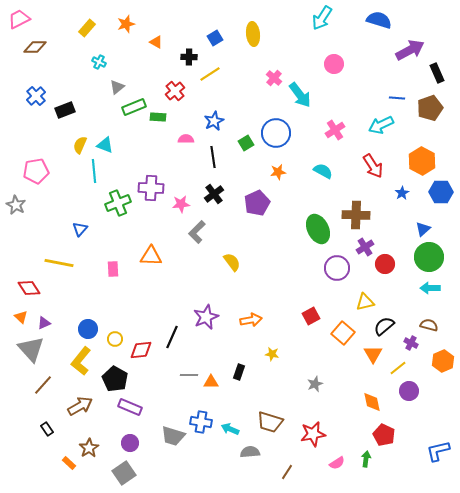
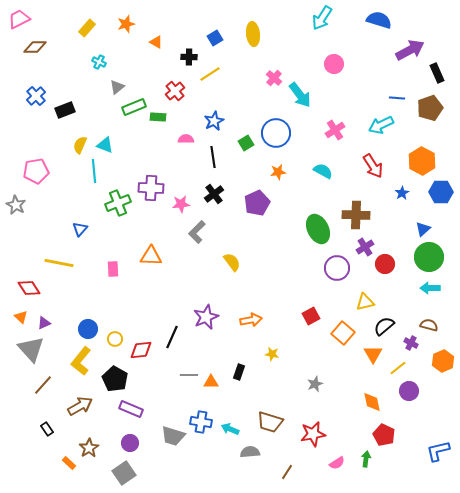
purple rectangle at (130, 407): moved 1 px right, 2 px down
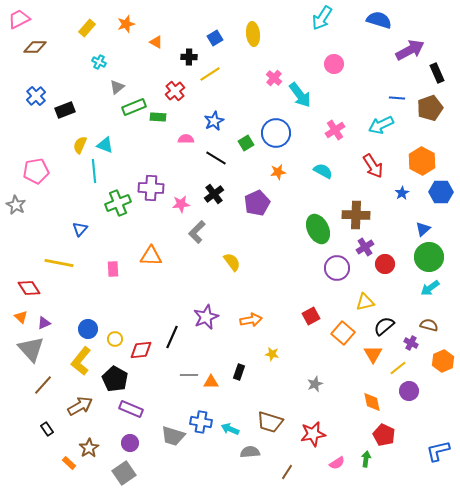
black line at (213, 157): moved 3 px right, 1 px down; rotated 50 degrees counterclockwise
cyan arrow at (430, 288): rotated 36 degrees counterclockwise
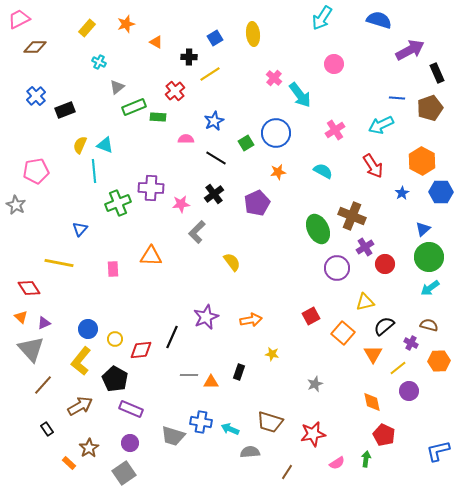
brown cross at (356, 215): moved 4 px left, 1 px down; rotated 20 degrees clockwise
orange hexagon at (443, 361): moved 4 px left; rotated 20 degrees clockwise
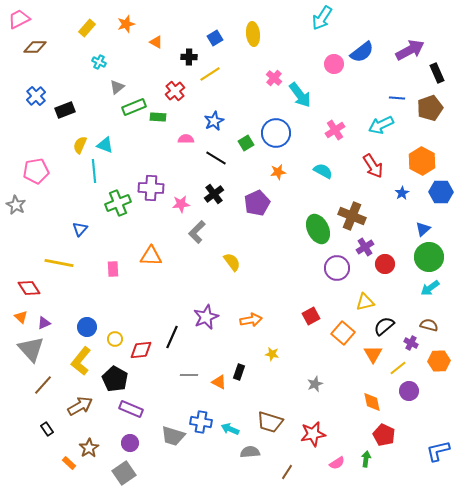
blue semicircle at (379, 20): moved 17 px left, 32 px down; rotated 125 degrees clockwise
blue circle at (88, 329): moved 1 px left, 2 px up
orange triangle at (211, 382): moved 8 px right; rotated 28 degrees clockwise
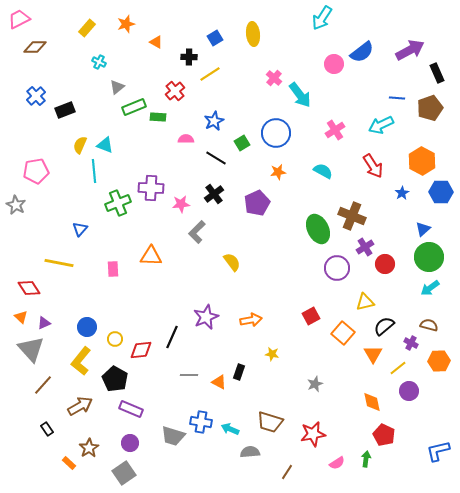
green square at (246, 143): moved 4 px left
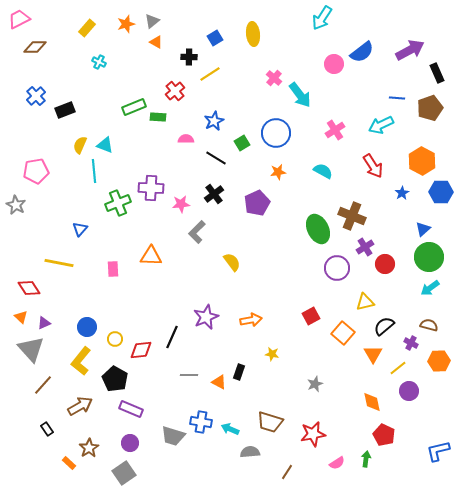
gray triangle at (117, 87): moved 35 px right, 66 px up
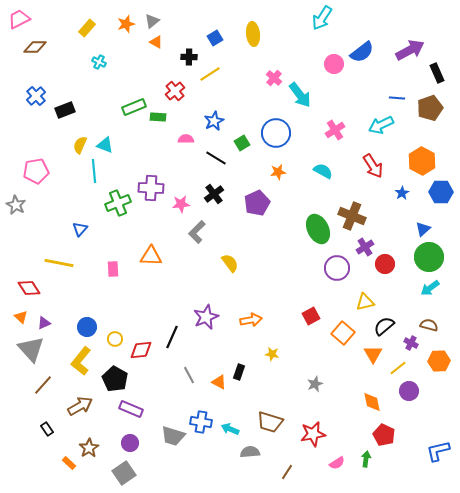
yellow semicircle at (232, 262): moved 2 px left, 1 px down
gray line at (189, 375): rotated 60 degrees clockwise
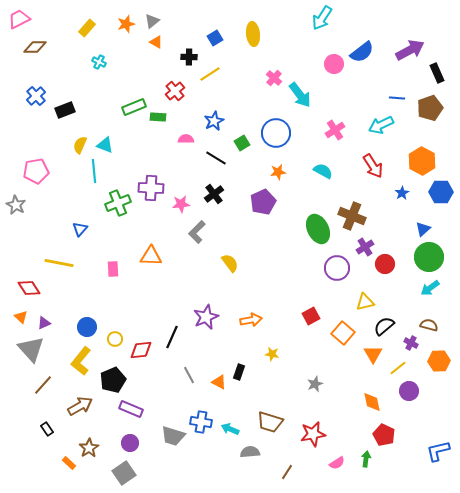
purple pentagon at (257, 203): moved 6 px right, 1 px up
black pentagon at (115, 379): moved 2 px left, 1 px down; rotated 20 degrees clockwise
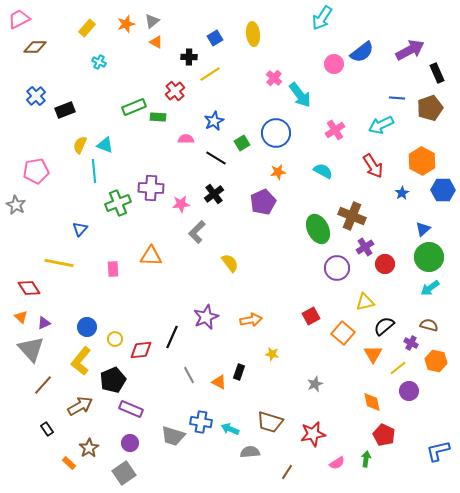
blue hexagon at (441, 192): moved 2 px right, 2 px up
orange hexagon at (439, 361): moved 3 px left; rotated 15 degrees clockwise
